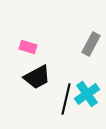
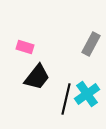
pink rectangle: moved 3 px left
black trapezoid: rotated 24 degrees counterclockwise
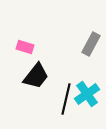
black trapezoid: moved 1 px left, 1 px up
